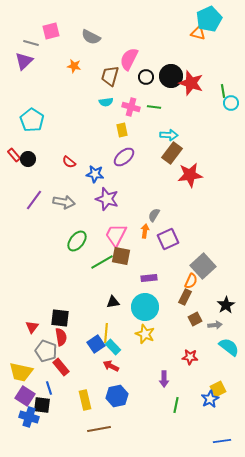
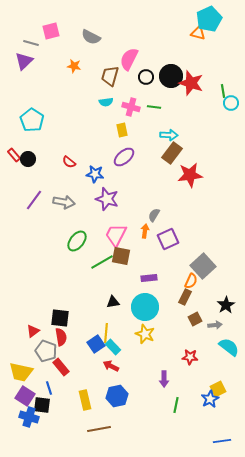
red triangle at (32, 327): moved 1 px right, 4 px down; rotated 16 degrees clockwise
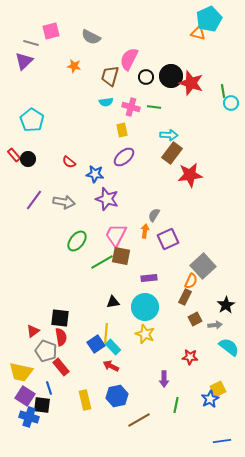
brown line at (99, 429): moved 40 px right, 9 px up; rotated 20 degrees counterclockwise
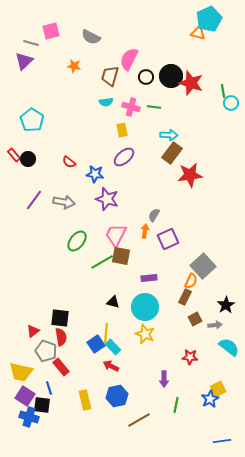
black triangle at (113, 302): rotated 24 degrees clockwise
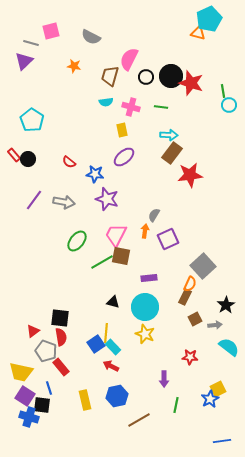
cyan circle at (231, 103): moved 2 px left, 2 px down
green line at (154, 107): moved 7 px right
orange semicircle at (191, 281): moved 1 px left, 3 px down
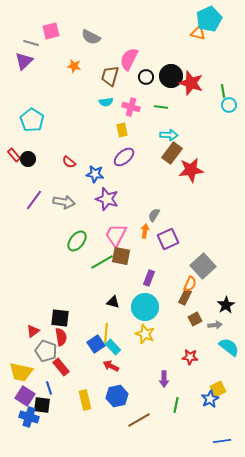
red star at (190, 175): moved 1 px right, 5 px up
purple rectangle at (149, 278): rotated 63 degrees counterclockwise
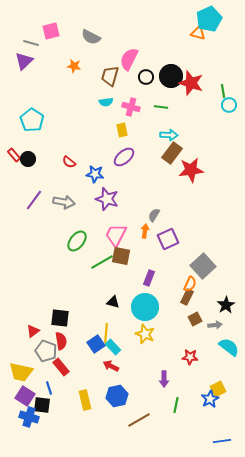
brown rectangle at (185, 297): moved 2 px right
red semicircle at (61, 337): moved 4 px down
